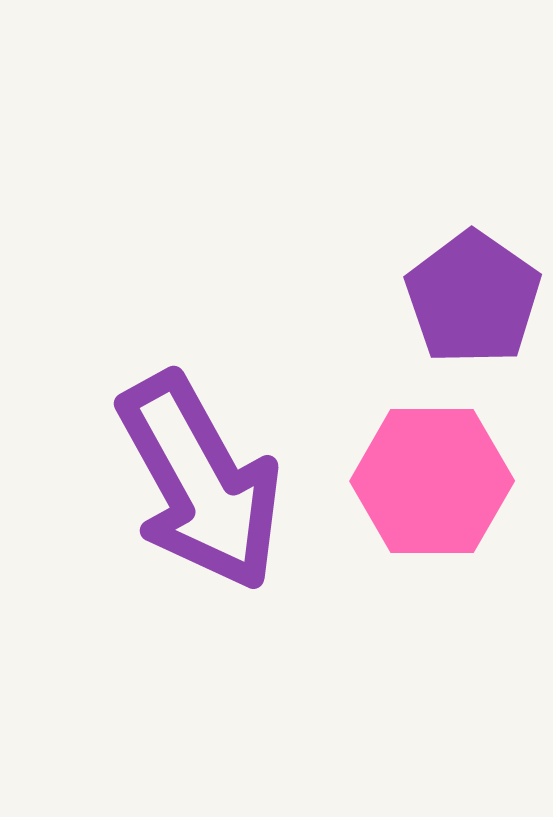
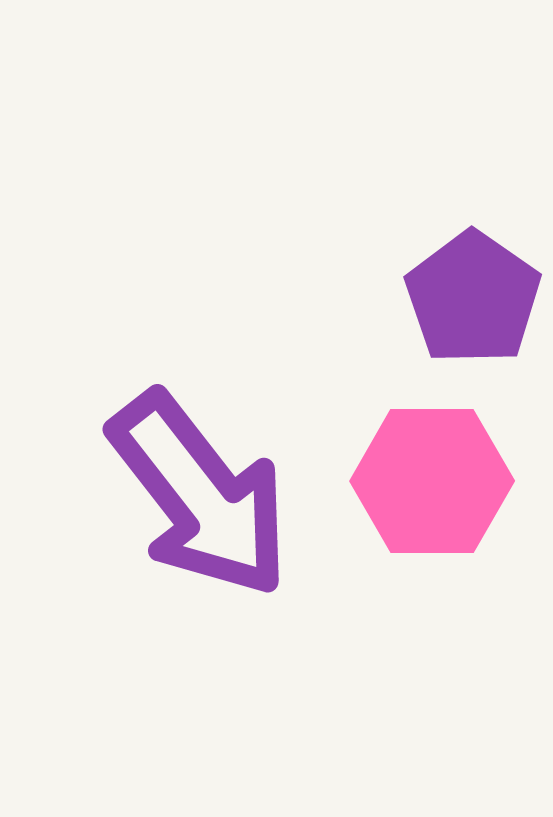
purple arrow: moved 13 px down; rotated 9 degrees counterclockwise
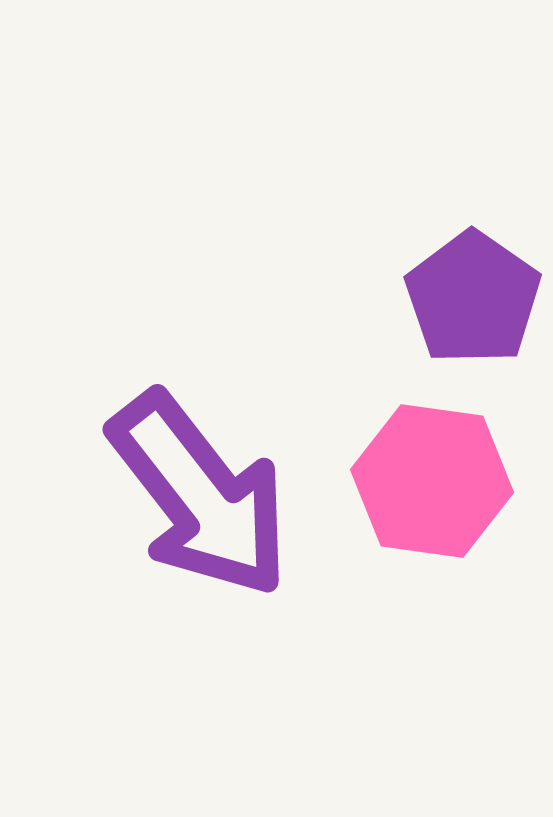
pink hexagon: rotated 8 degrees clockwise
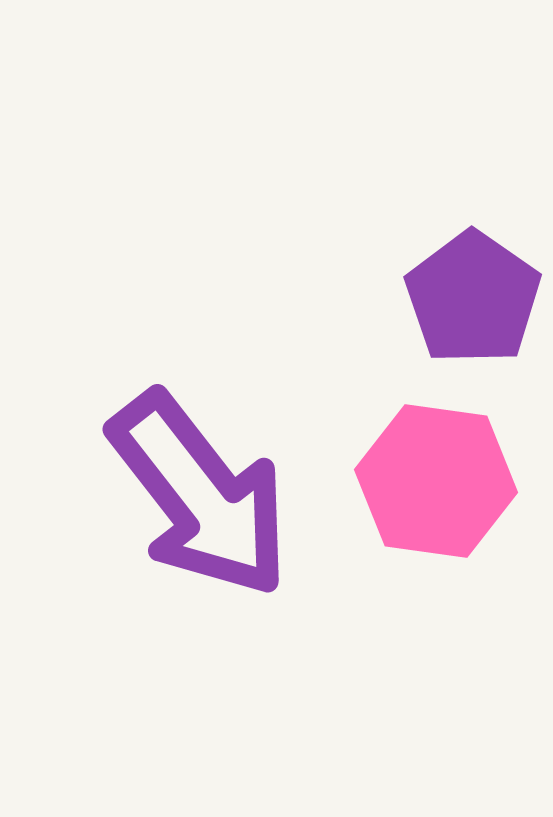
pink hexagon: moved 4 px right
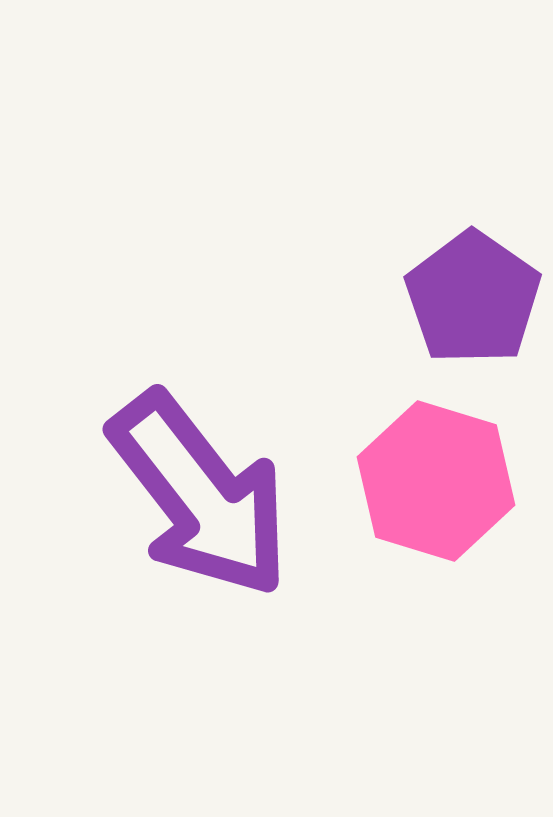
pink hexagon: rotated 9 degrees clockwise
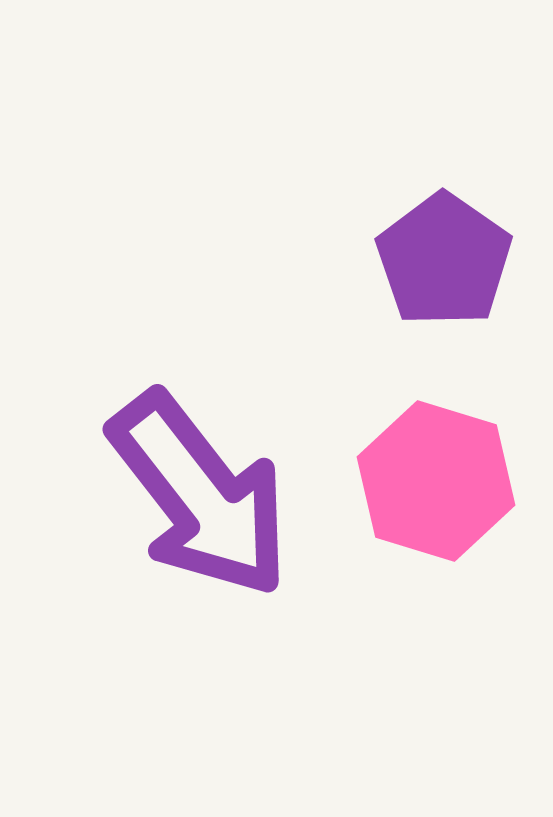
purple pentagon: moved 29 px left, 38 px up
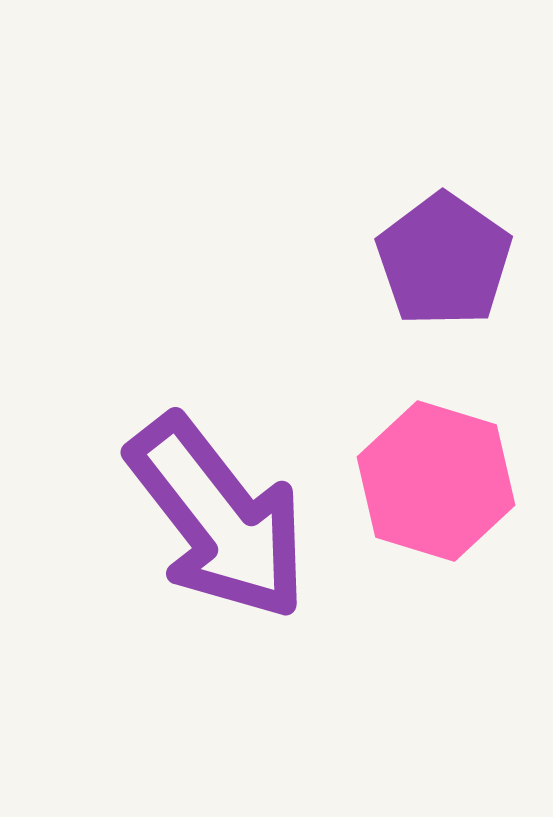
purple arrow: moved 18 px right, 23 px down
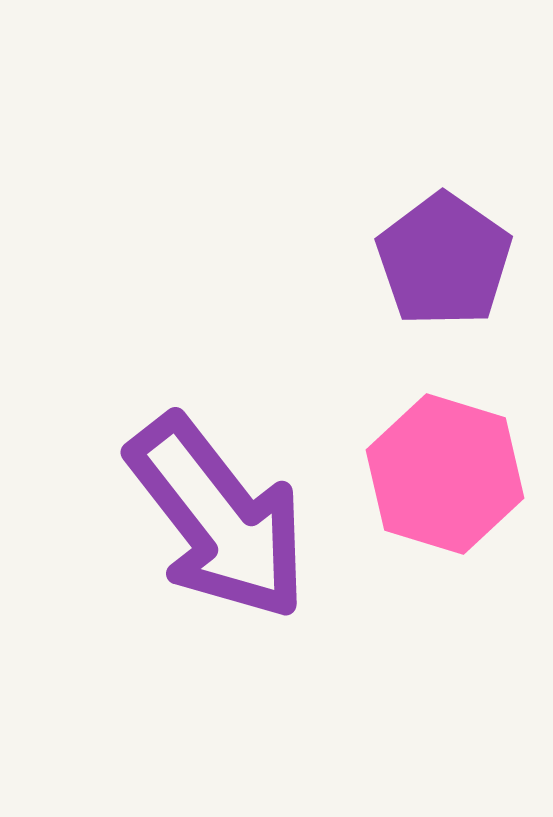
pink hexagon: moved 9 px right, 7 px up
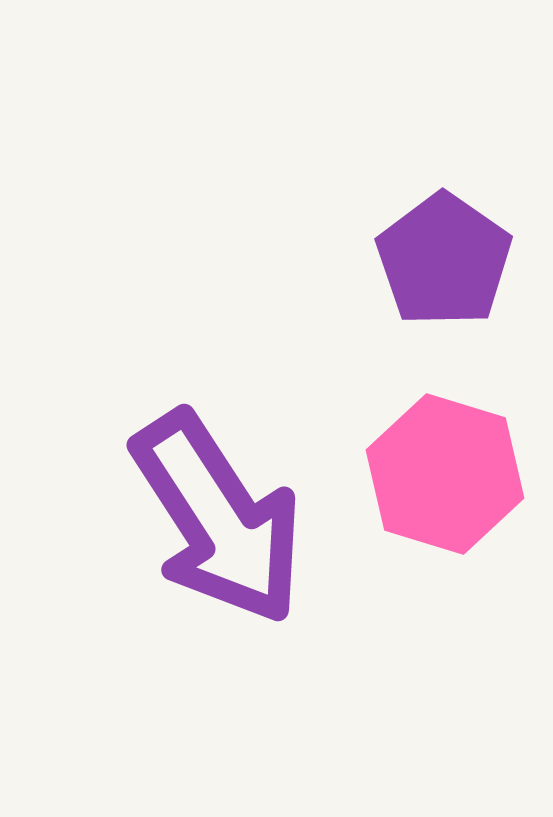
purple arrow: rotated 5 degrees clockwise
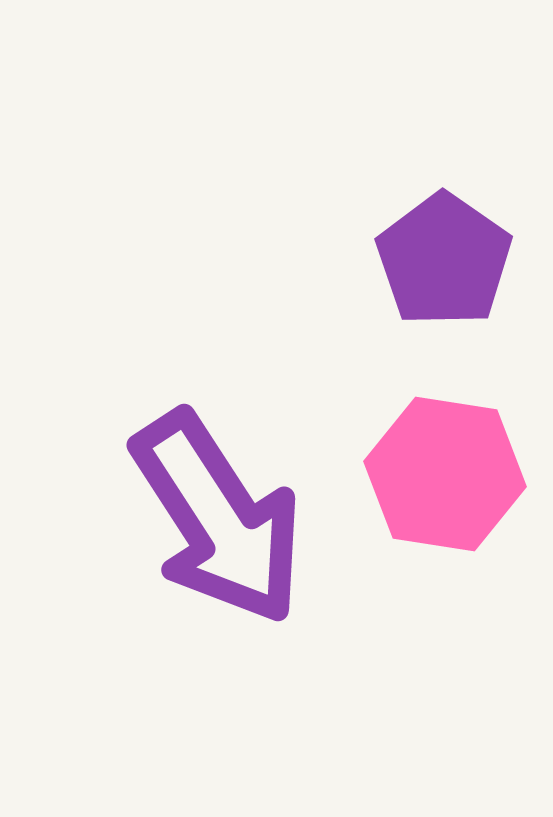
pink hexagon: rotated 8 degrees counterclockwise
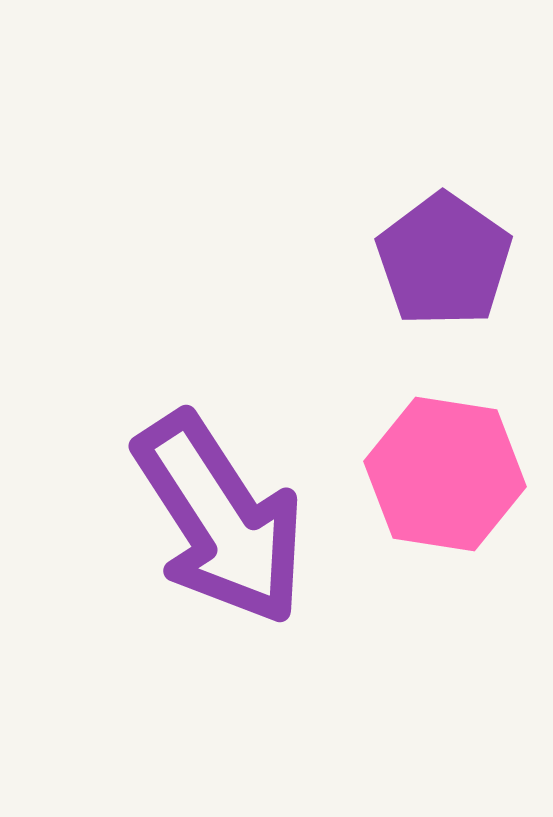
purple arrow: moved 2 px right, 1 px down
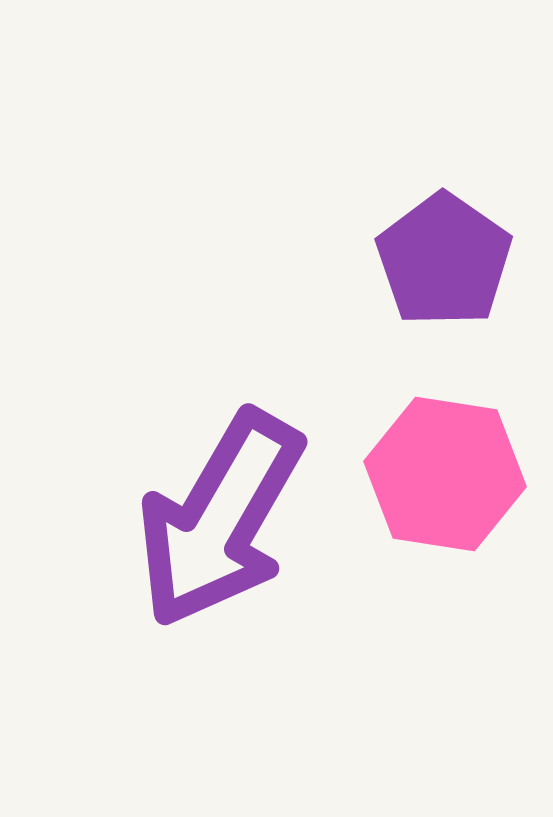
purple arrow: rotated 63 degrees clockwise
